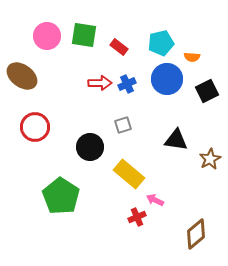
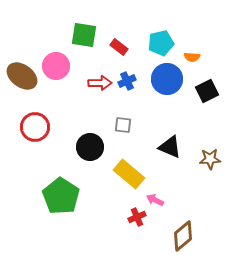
pink circle: moved 9 px right, 30 px down
blue cross: moved 3 px up
gray square: rotated 24 degrees clockwise
black triangle: moved 6 px left, 7 px down; rotated 15 degrees clockwise
brown star: rotated 25 degrees clockwise
brown diamond: moved 13 px left, 2 px down
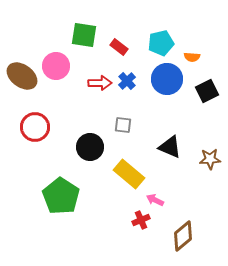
blue cross: rotated 18 degrees counterclockwise
red cross: moved 4 px right, 3 px down
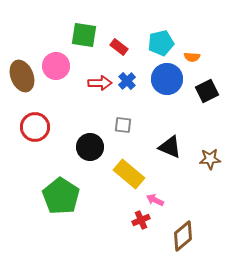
brown ellipse: rotated 32 degrees clockwise
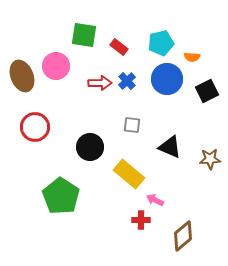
gray square: moved 9 px right
red cross: rotated 24 degrees clockwise
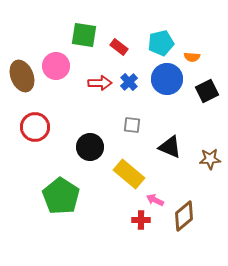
blue cross: moved 2 px right, 1 px down
brown diamond: moved 1 px right, 20 px up
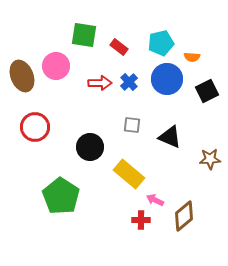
black triangle: moved 10 px up
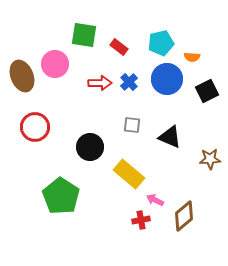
pink circle: moved 1 px left, 2 px up
red cross: rotated 12 degrees counterclockwise
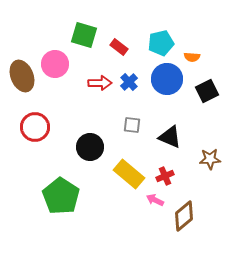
green square: rotated 8 degrees clockwise
red cross: moved 24 px right, 44 px up; rotated 12 degrees counterclockwise
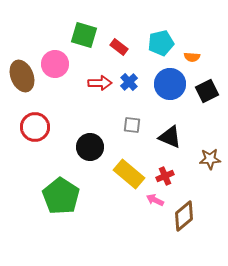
blue circle: moved 3 px right, 5 px down
